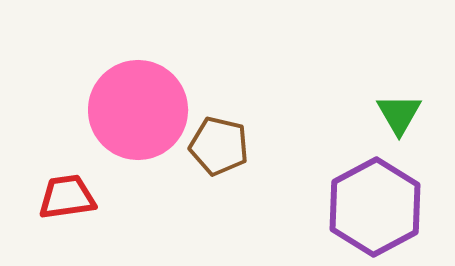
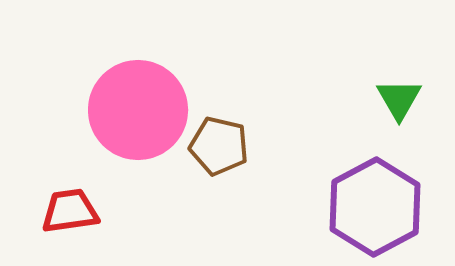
green triangle: moved 15 px up
red trapezoid: moved 3 px right, 14 px down
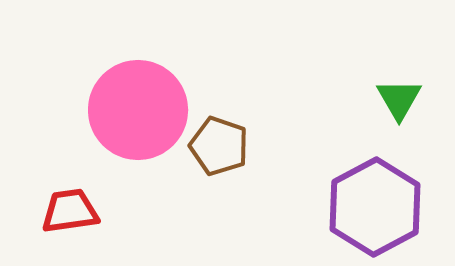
brown pentagon: rotated 6 degrees clockwise
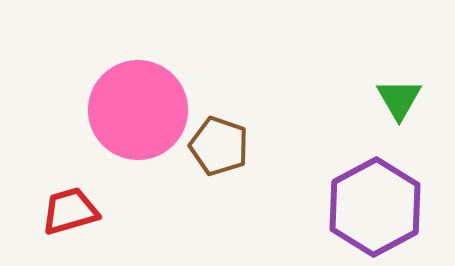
red trapezoid: rotated 8 degrees counterclockwise
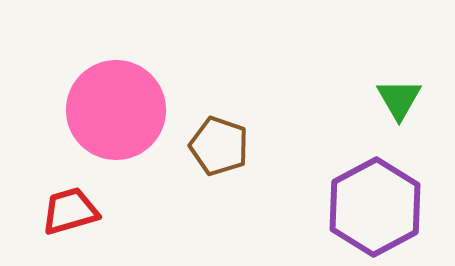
pink circle: moved 22 px left
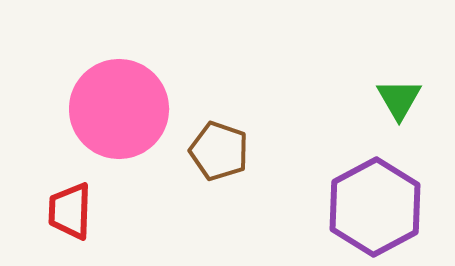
pink circle: moved 3 px right, 1 px up
brown pentagon: moved 5 px down
red trapezoid: rotated 72 degrees counterclockwise
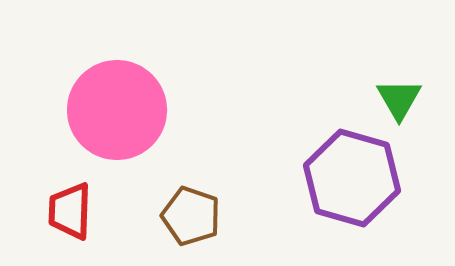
pink circle: moved 2 px left, 1 px down
brown pentagon: moved 28 px left, 65 px down
purple hexagon: moved 23 px left, 29 px up; rotated 16 degrees counterclockwise
